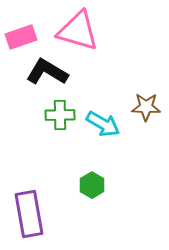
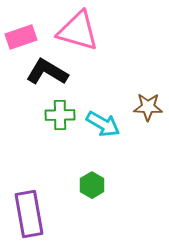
brown star: moved 2 px right
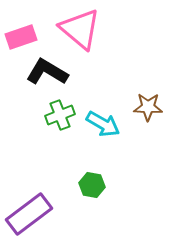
pink triangle: moved 2 px right, 2 px up; rotated 24 degrees clockwise
green cross: rotated 20 degrees counterclockwise
green hexagon: rotated 20 degrees counterclockwise
purple rectangle: rotated 63 degrees clockwise
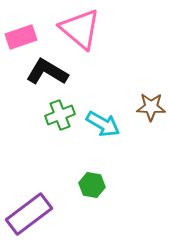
brown star: moved 3 px right
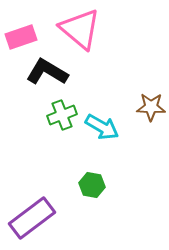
green cross: moved 2 px right
cyan arrow: moved 1 px left, 3 px down
purple rectangle: moved 3 px right, 4 px down
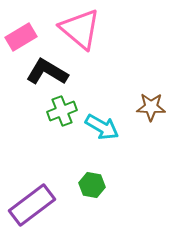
pink rectangle: rotated 12 degrees counterclockwise
green cross: moved 4 px up
purple rectangle: moved 13 px up
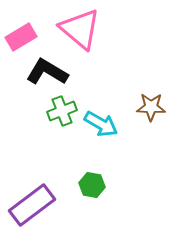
cyan arrow: moved 1 px left, 3 px up
